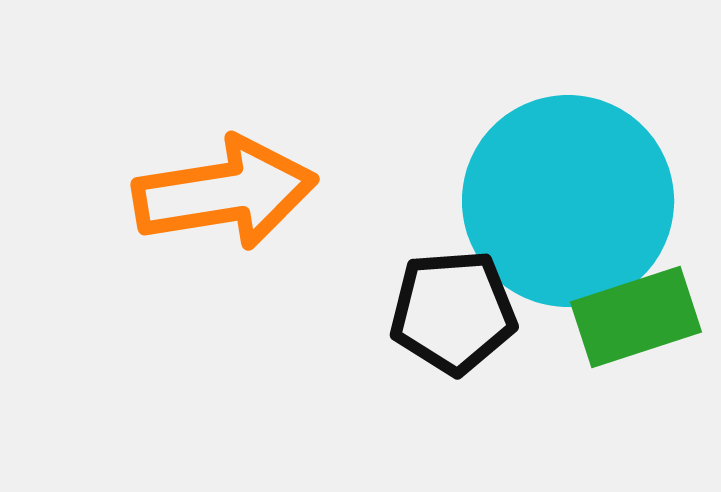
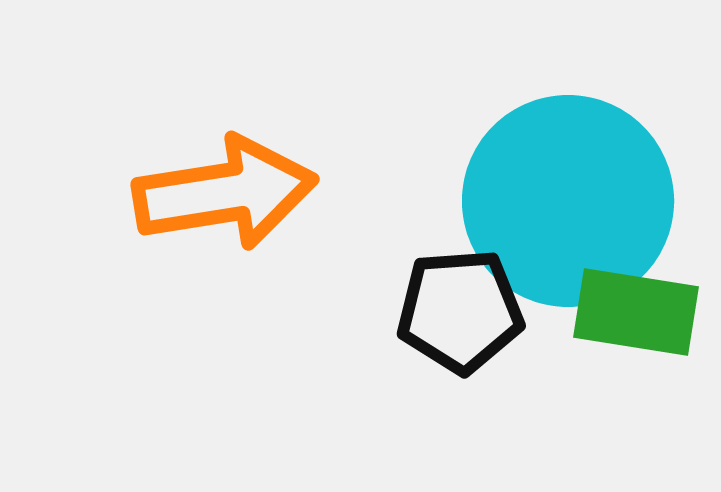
black pentagon: moved 7 px right, 1 px up
green rectangle: moved 5 px up; rotated 27 degrees clockwise
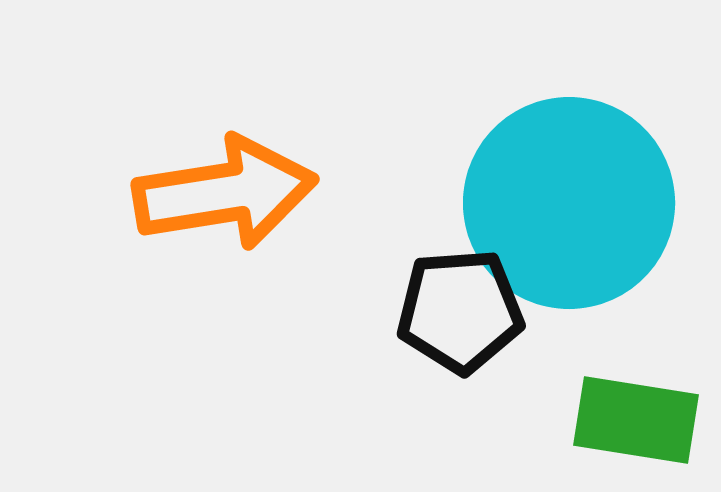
cyan circle: moved 1 px right, 2 px down
green rectangle: moved 108 px down
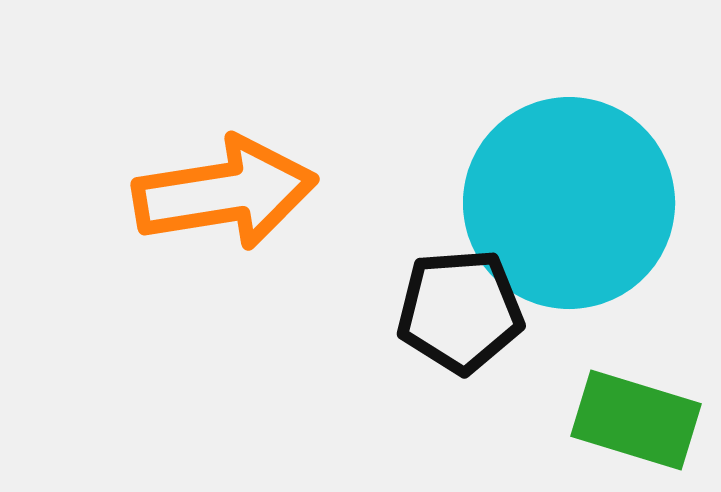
green rectangle: rotated 8 degrees clockwise
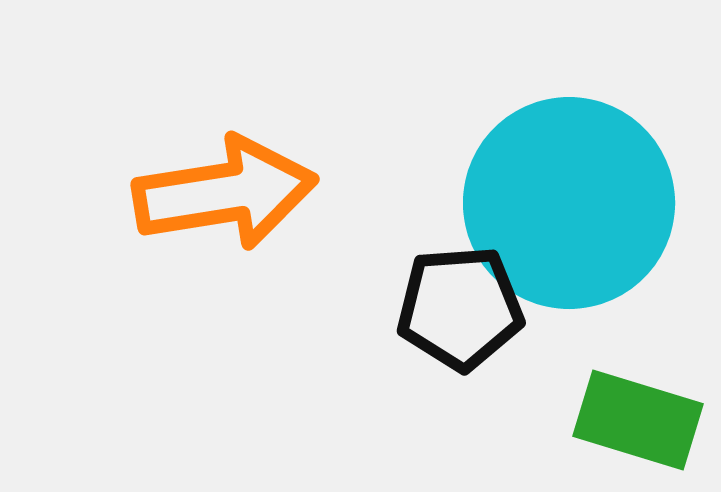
black pentagon: moved 3 px up
green rectangle: moved 2 px right
